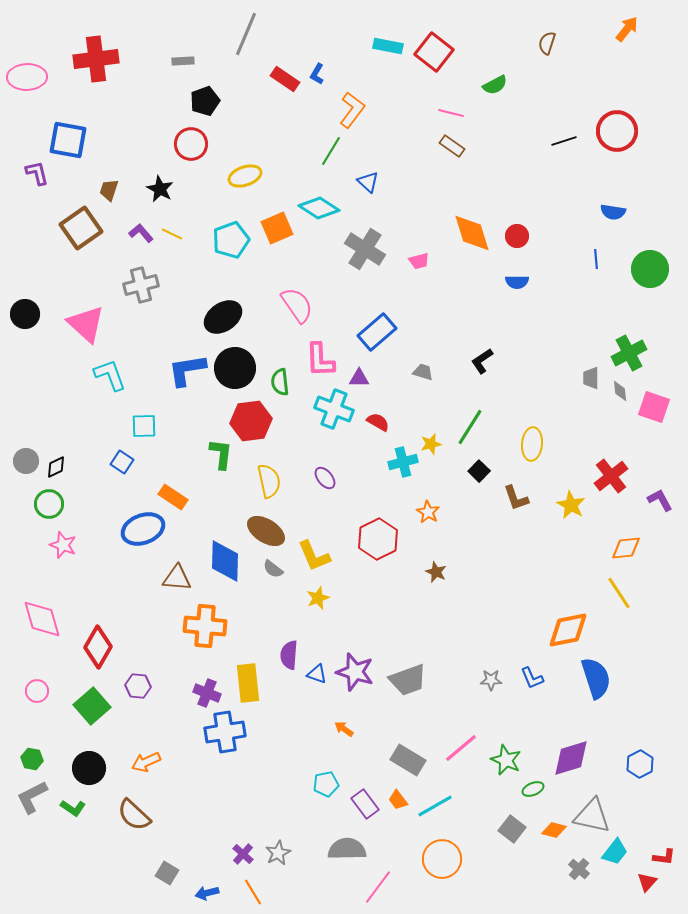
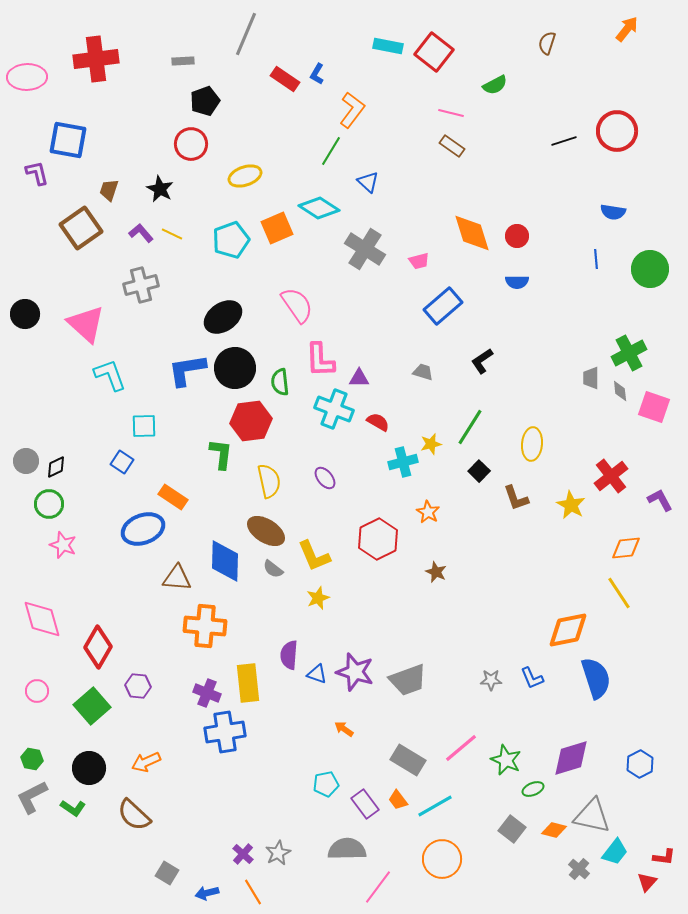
blue rectangle at (377, 332): moved 66 px right, 26 px up
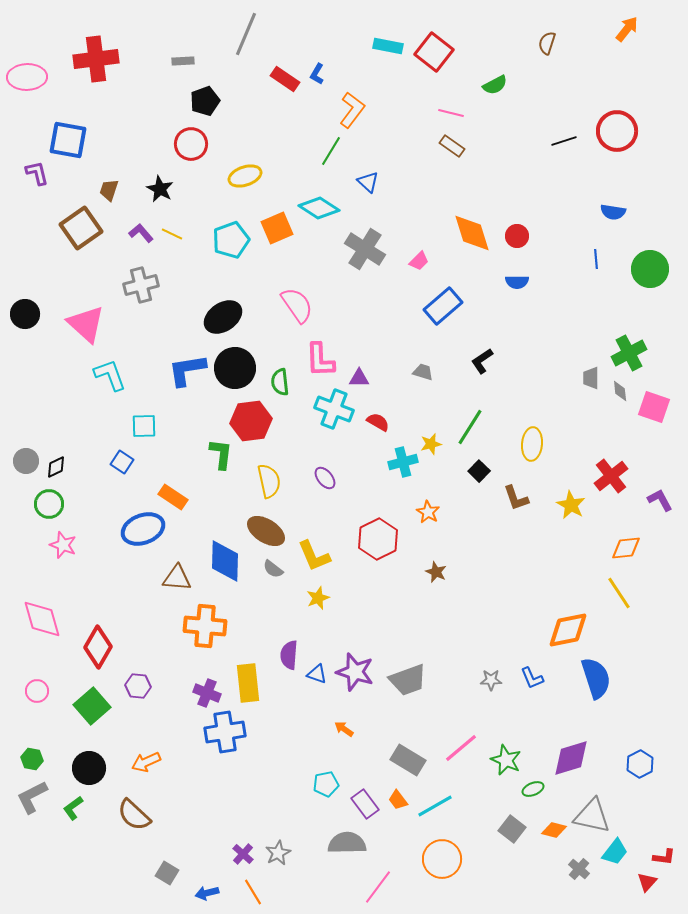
pink trapezoid at (419, 261): rotated 30 degrees counterclockwise
green L-shape at (73, 808): rotated 110 degrees clockwise
gray semicircle at (347, 849): moved 6 px up
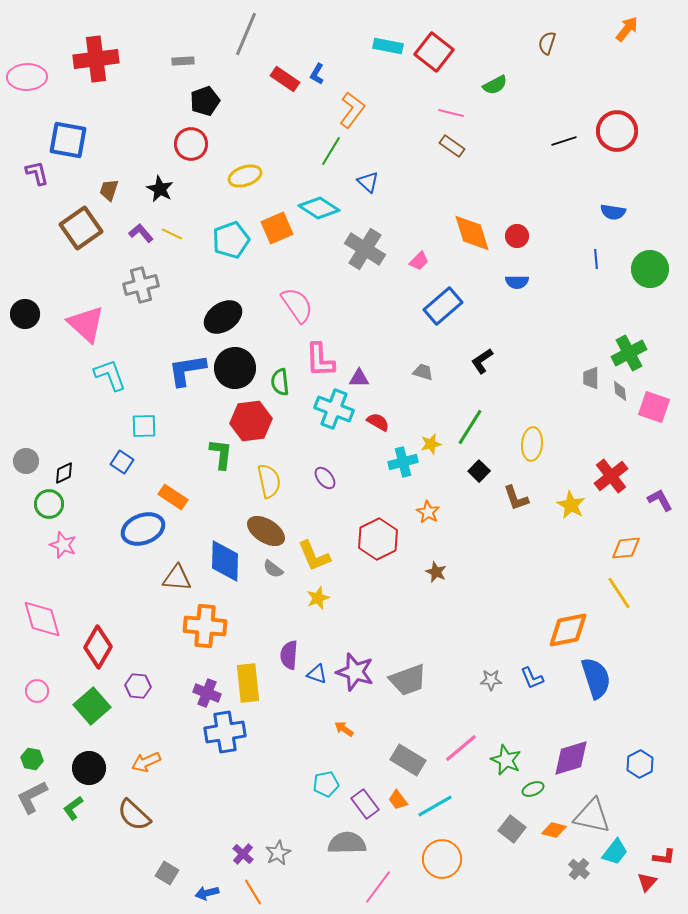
black diamond at (56, 467): moved 8 px right, 6 px down
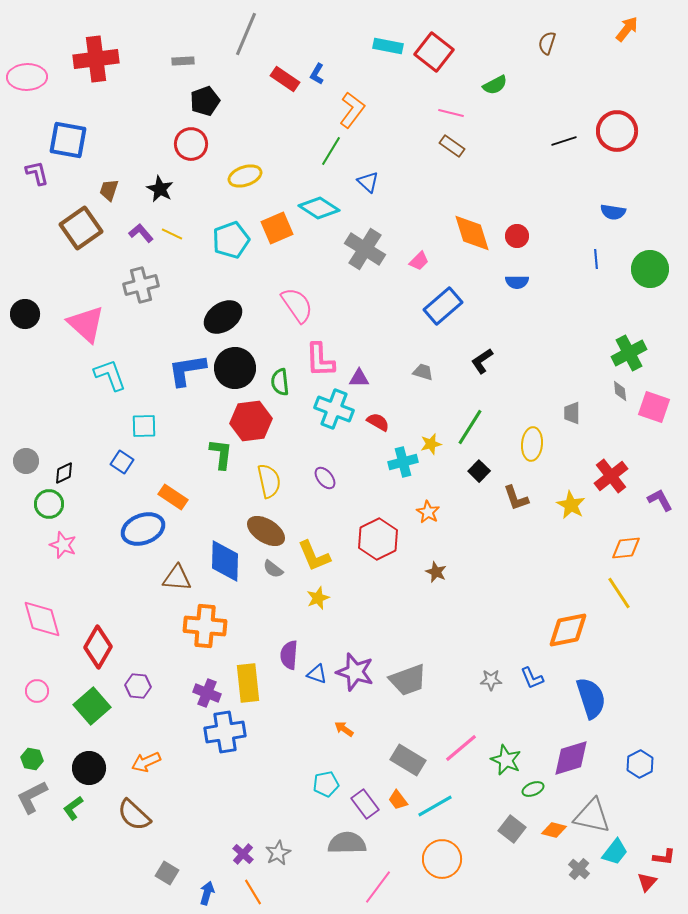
gray trapezoid at (591, 378): moved 19 px left, 35 px down
blue semicircle at (596, 678): moved 5 px left, 20 px down
blue arrow at (207, 893): rotated 120 degrees clockwise
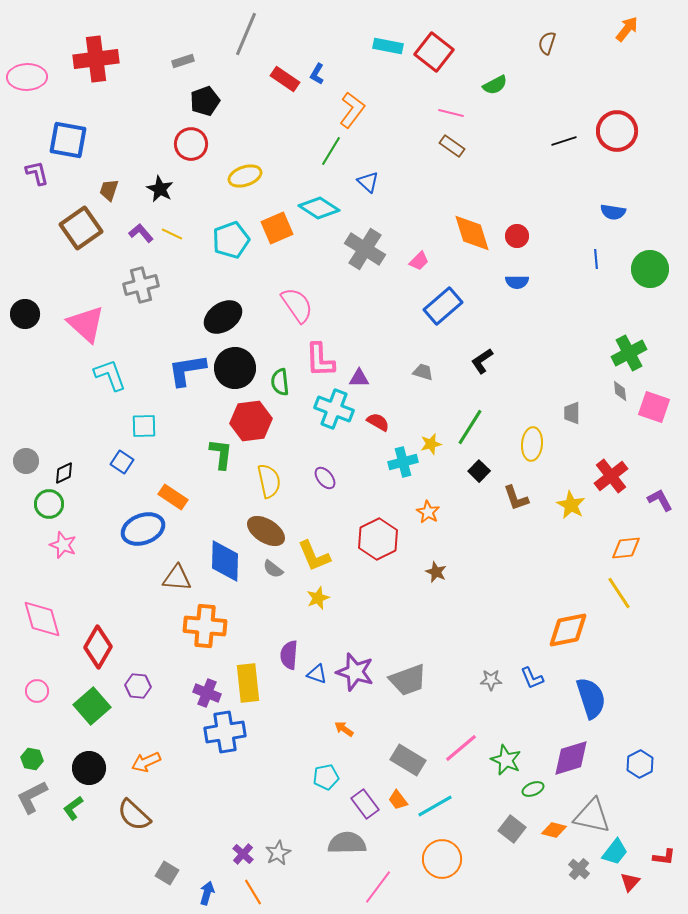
gray rectangle at (183, 61): rotated 15 degrees counterclockwise
cyan pentagon at (326, 784): moved 7 px up
red triangle at (647, 882): moved 17 px left
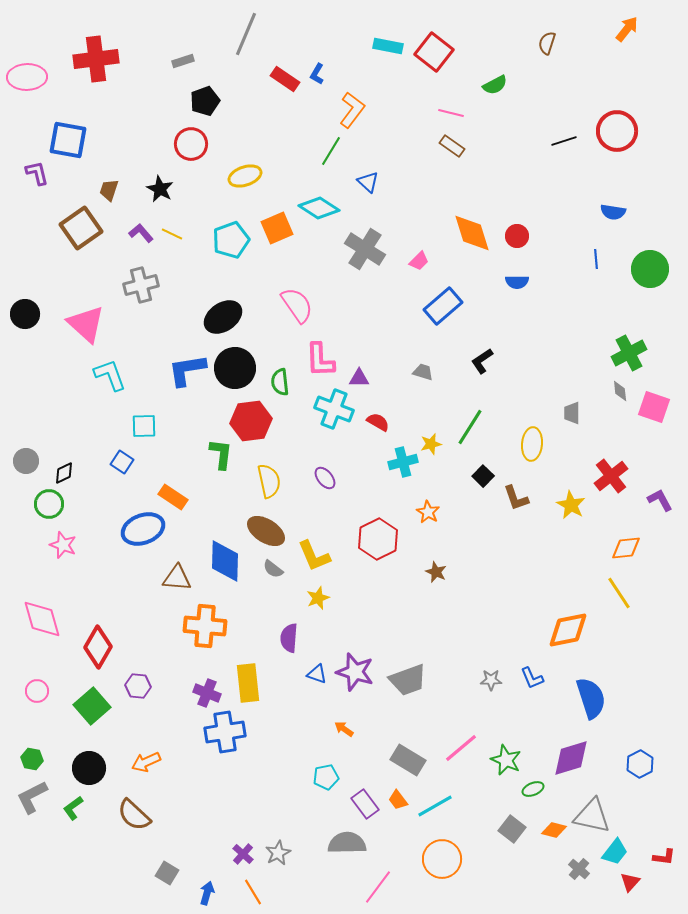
black square at (479, 471): moved 4 px right, 5 px down
purple semicircle at (289, 655): moved 17 px up
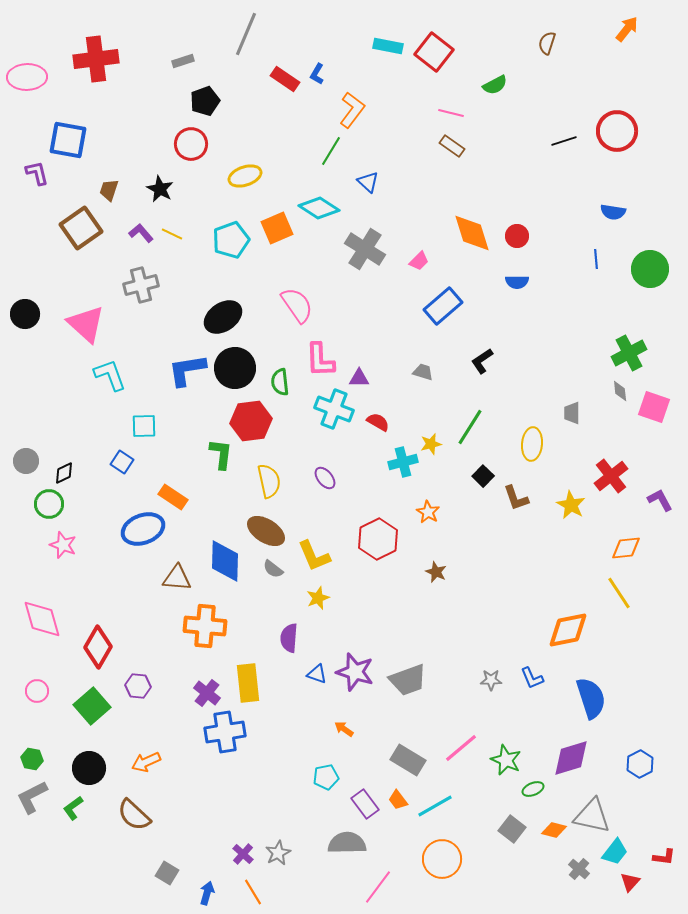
purple cross at (207, 693): rotated 16 degrees clockwise
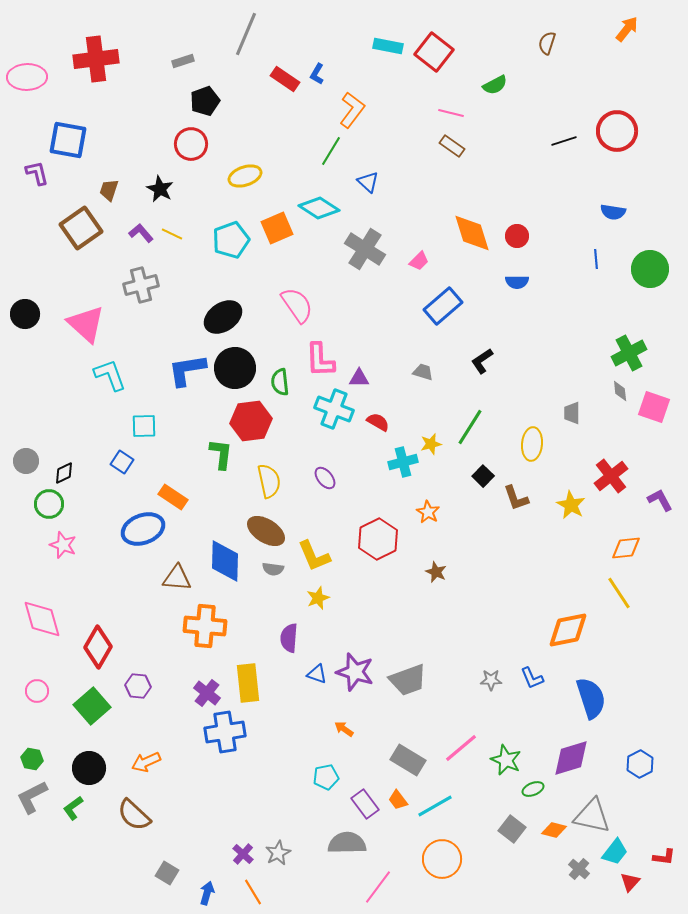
gray semicircle at (273, 569): rotated 30 degrees counterclockwise
